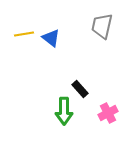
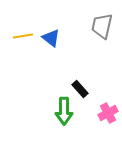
yellow line: moved 1 px left, 2 px down
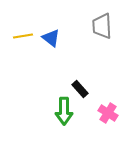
gray trapezoid: rotated 16 degrees counterclockwise
pink cross: rotated 30 degrees counterclockwise
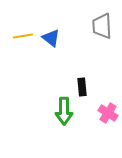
black rectangle: moved 2 px right, 2 px up; rotated 36 degrees clockwise
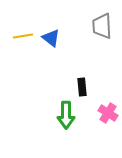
green arrow: moved 2 px right, 4 px down
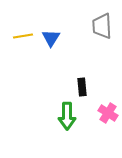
blue triangle: rotated 24 degrees clockwise
green arrow: moved 1 px right, 1 px down
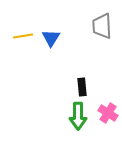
green arrow: moved 11 px right
